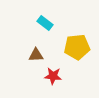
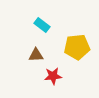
cyan rectangle: moved 3 px left, 2 px down
red star: rotated 12 degrees counterclockwise
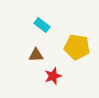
yellow pentagon: rotated 15 degrees clockwise
red star: rotated 12 degrees counterclockwise
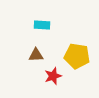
cyan rectangle: rotated 35 degrees counterclockwise
yellow pentagon: moved 9 px down
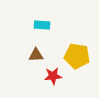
red star: rotated 12 degrees clockwise
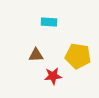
cyan rectangle: moved 7 px right, 3 px up
yellow pentagon: moved 1 px right
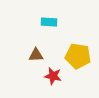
red star: rotated 18 degrees clockwise
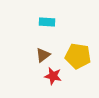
cyan rectangle: moved 2 px left
brown triangle: moved 7 px right; rotated 35 degrees counterclockwise
